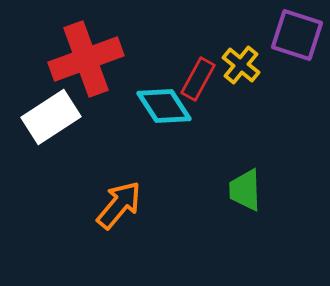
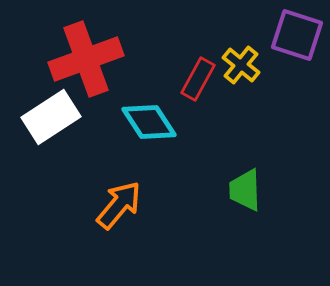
cyan diamond: moved 15 px left, 16 px down
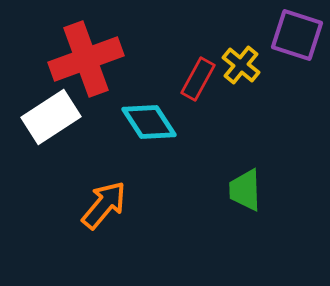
orange arrow: moved 15 px left
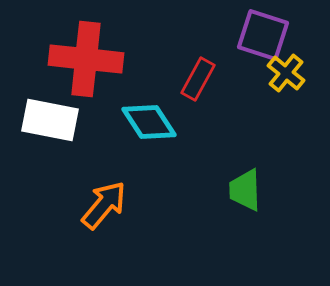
purple square: moved 34 px left
red cross: rotated 26 degrees clockwise
yellow cross: moved 45 px right, 8 px down
white rectangle: moved 1 px left, 3 px down; rotated 44 degrees clockwise
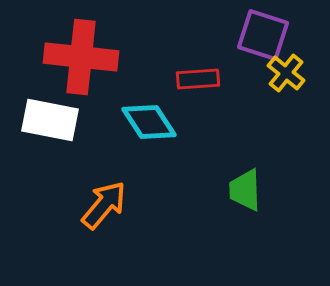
red cross: moved 5 px left, 2 px up
red rectangle: rotated 57 degrees clockwise
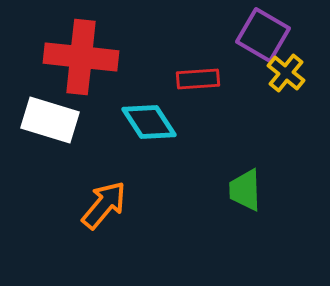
purple square: rotated 12 degrees clockwise
white rectangle: rotated 6 degrees clockwise
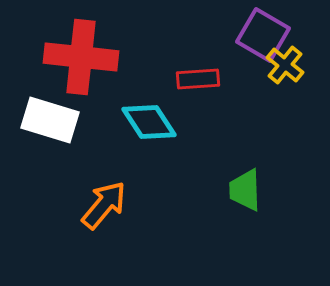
yellow cross: moved 1 px left, 8 px up
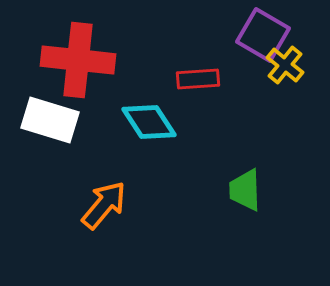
red cross: moved 3 px left, 3 px down
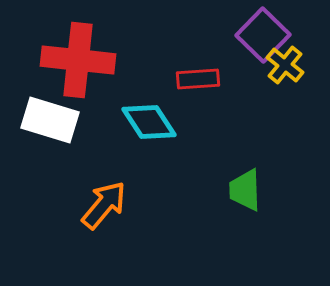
purple square: rotated 14 degrees clockwise
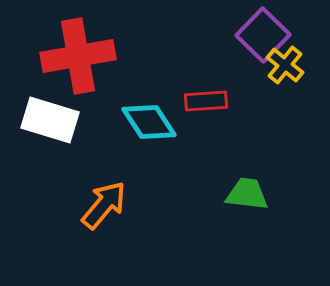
red cross: moved 4 px up; rotated 16 degrees counterclockwise
red rectangle: moved 8 px right, 22 px down
green trapezoid: moved 2 px right, 4 px down; rotated 99 degrees clockwise
